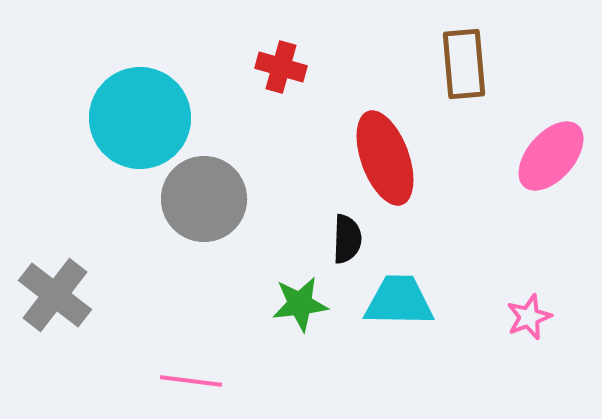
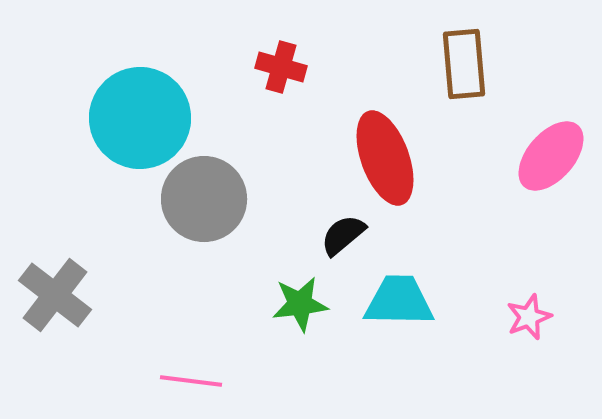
black semicircle: moved 4 px left, 4 px up; rotated 132 degrees counterclockwise
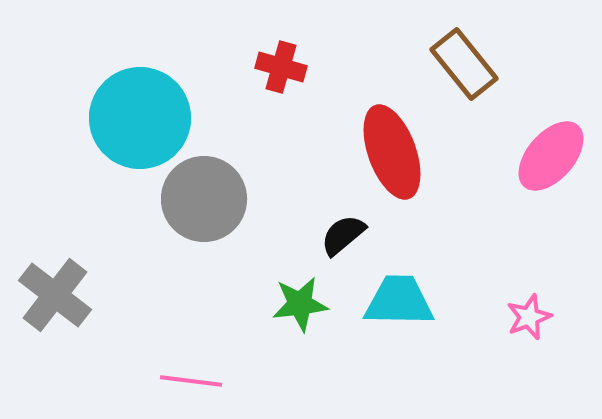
brown rectangle: rotated 34 degrees counterclockwise
red ellipse: moved 7 px right, 6 px up
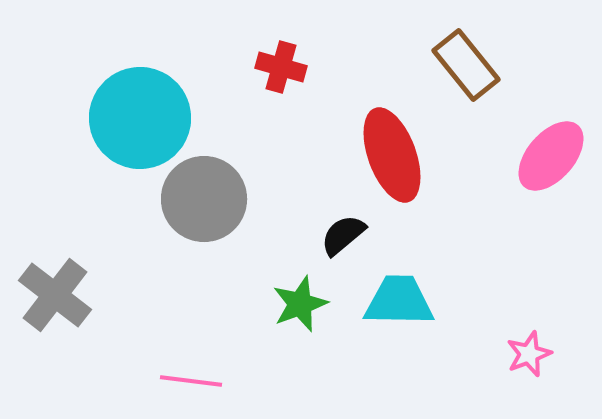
brown rectangle: moved 2 px right, 1 px down
red ellipse: moved 3 px down
green star: rotated 14 degrees counterclockwise
pink star: moved 37 px down
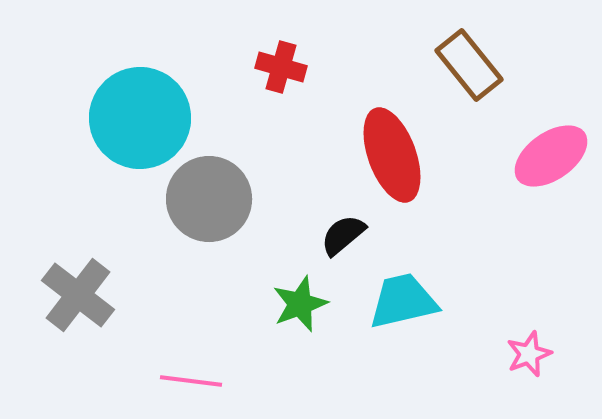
brown rectangle: moved 3 px right
pink ellipse: rotated 14 degrees clockwise
gray circle: moved 5 px right
gray cross: moved 23 px right
cyan trapezoid: moved 4 px right; rotated 14 degrees counterclockwise
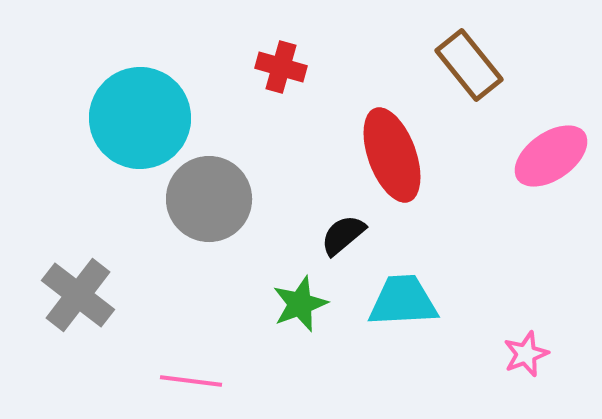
cyan trapezoid: rotated 10 degrees clockwise
pink star: moved 3 px left
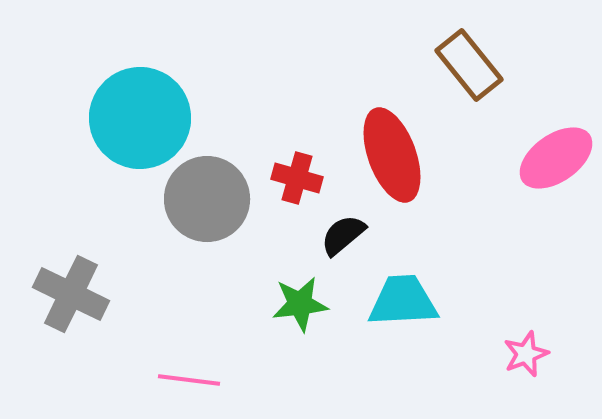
red cross: moved 16 px right, 111 px down
pink ellipse: moved 5 px right, 2 px down
gray circle: moved 2 px left
gray cross: moved 7 px left, 1 px up; rotated 12 degrees counterclockwise
green star: rotated 14 degrees clockwise
pink line: moved 2 px left, 1 px up
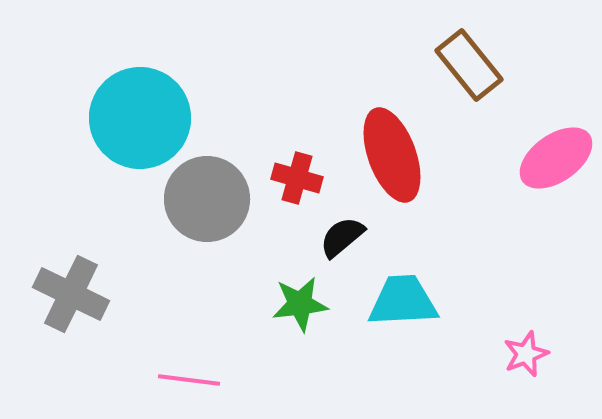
black semicircle: moved 1 px left, 2 px down
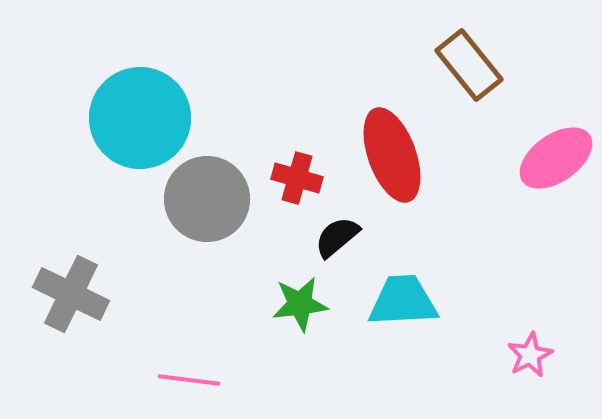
black semicircle: moved 5 px left
pink star: moved 4 px right, 1 px down; rotated 6 degrees counterclockwise
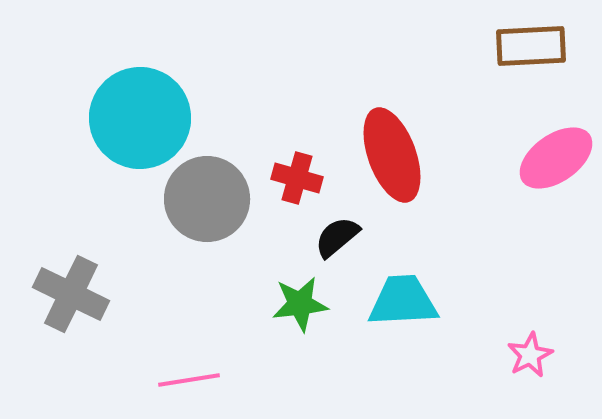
brown rectangle: moved 62 px right, 19 px up; rotated 54 degrees counterclockwise
pink line: rotated 16 degrees counterclockwise
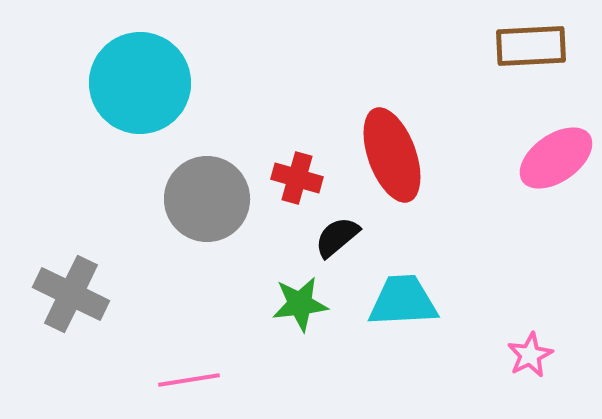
cyan circle: moved 35 px up
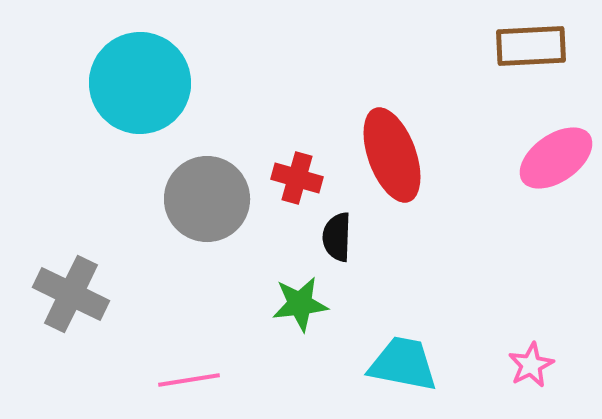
black semicircle: rotated 48 degrees counterclockwise
cyan trapezoid: moved 63 px down; rotated 14 degrees clockwise
pink star: moved 1 px right, 10 px down
